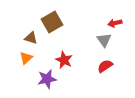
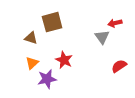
brown square: rotated 15 degrees clockwise
gray triangle: moved 2 px left, 3 px up
orange triangle: moved 6 px right, 5 px down
red semicircle: moved 14 px right
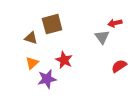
brown square: moved 2 px down
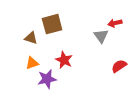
gray triangle: moved 1 px left, 1 px up
orange triangle: rotated 24 degrees clockwise
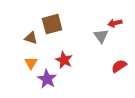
orange triangle: moved 1 px left; rotated 40 degrees counterclockwise
purple star: rotated 30 degrees counterclockwise
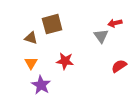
red star: moved 1 px right, 1 px down; rotated 18 degrees counterclockwise
purple star: moved 6 px left, 6 px down
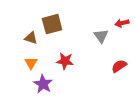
red arrow: moved 7 px right
purple star: moved 2 px right, 1 px up
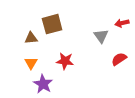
brown triangle: rotated 24 degrees counterclockwise
red semicircle: moved 7 px up
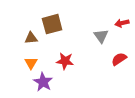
purple star: moved 2 px up
